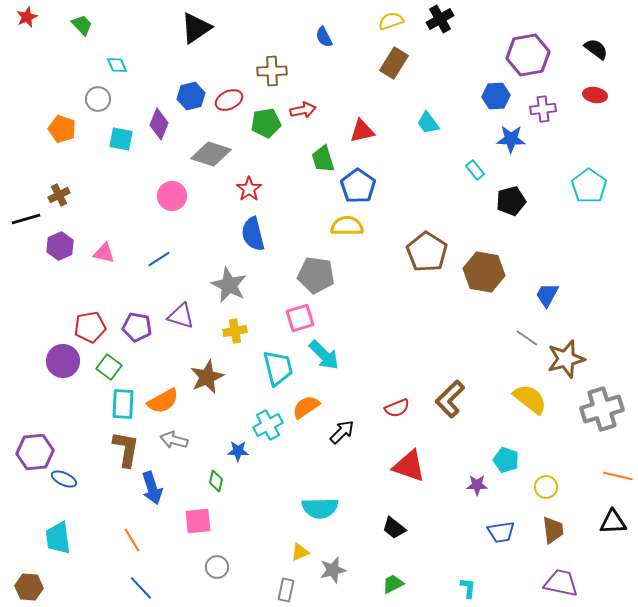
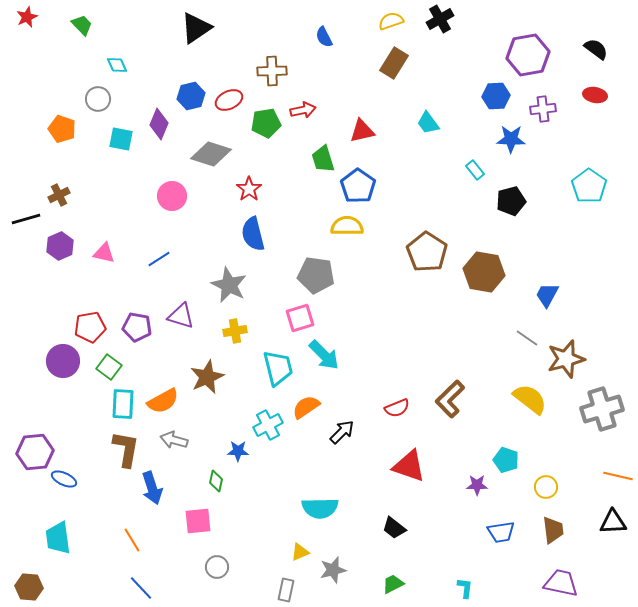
cyan L-shape at (468, 588): moved 3 px left
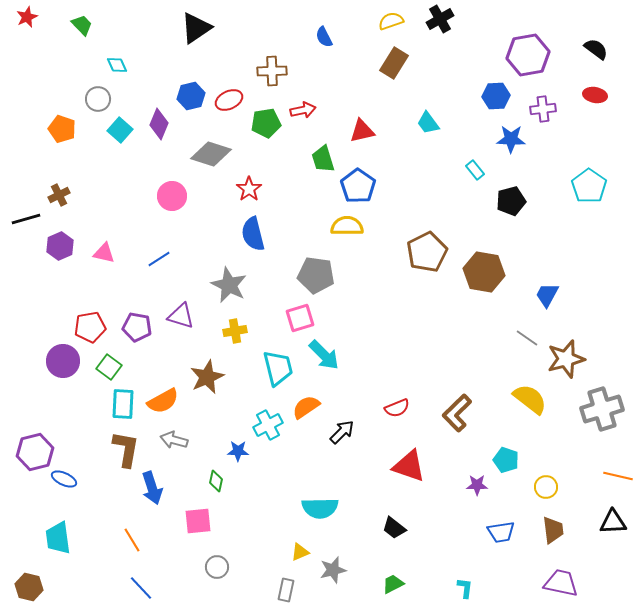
cyan square at (121, 139): moved 1 px left, 9 px up; rotated 30 degrees clockwise
brown pentagon at (427, 252): rotated 12 degrees clockwise
brown L-shape at (450, 399): moved 7 px right, 14 px down
purple hexagon at (35, 452): rotated 9 degrees counterclockwise
brown hexagon at (29, 587): rotated 8 degrees clockwise
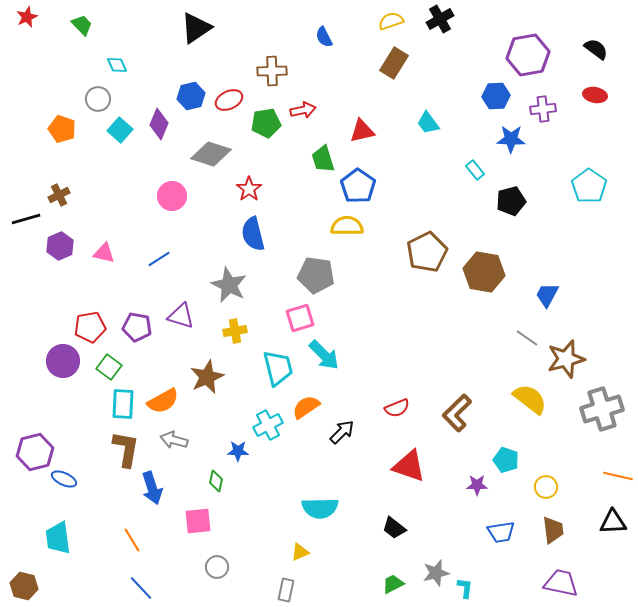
gray star at (333, 570): moved 103 px right, 3 px down
brown hexagon at (29, 587): moved 5 px left, 1 px up
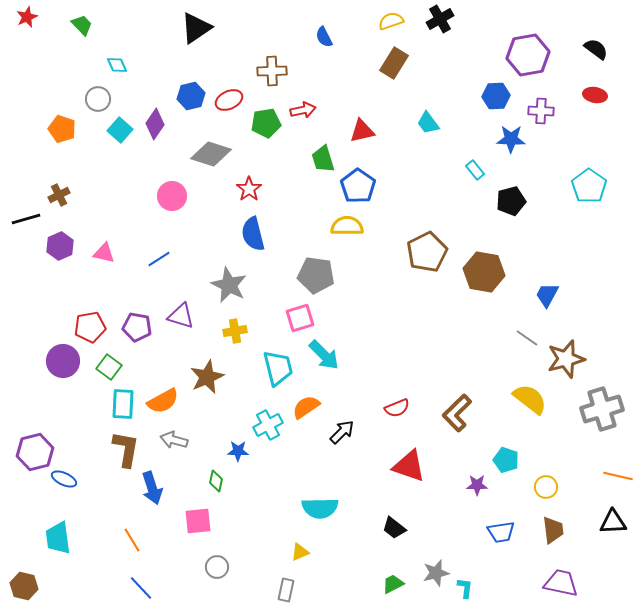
purple cross at (543, 109): moved 2 px left, 2 px down; rotated 10 degrees clockwise
purple diamond at (159, 124): moved 4 px left; rotated 12 degrees clockwise
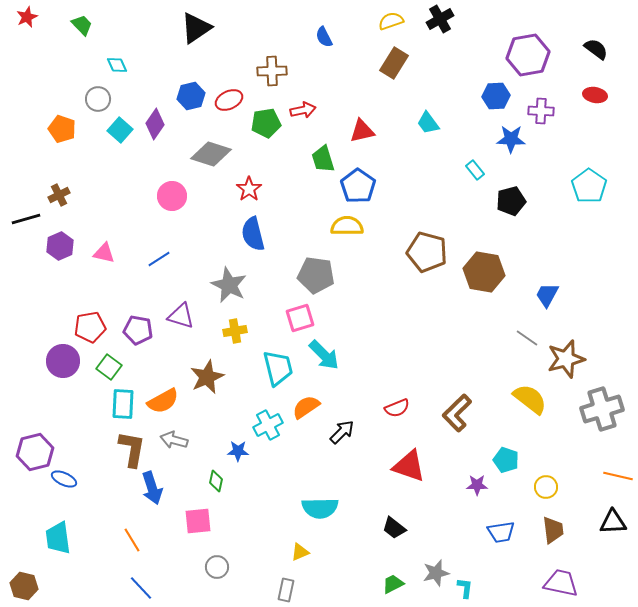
brown pentagon at (427, 252): rotated 30 degrees counterclockwise
purple pentagon at (137, 327): moved 1 px right, 3 px down
brown L-shape at (126, 449): moved 6 px right
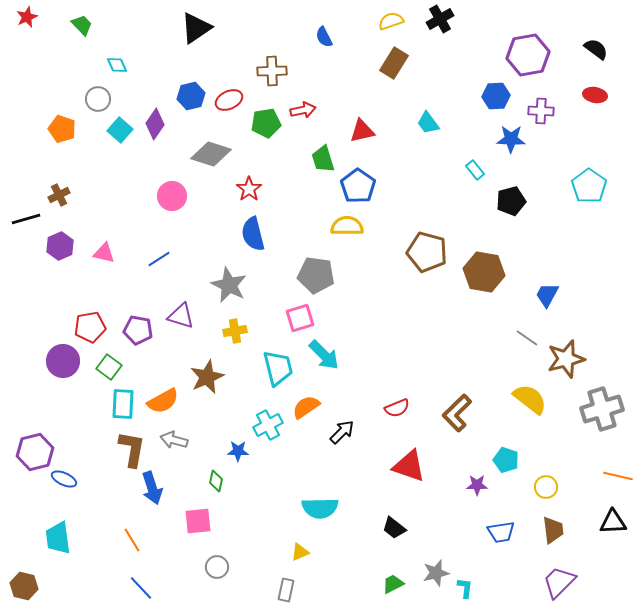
purple trapezoid at (561, 583): moved 2 px left, 1 px up; rotated 57 degrees counterclockwise
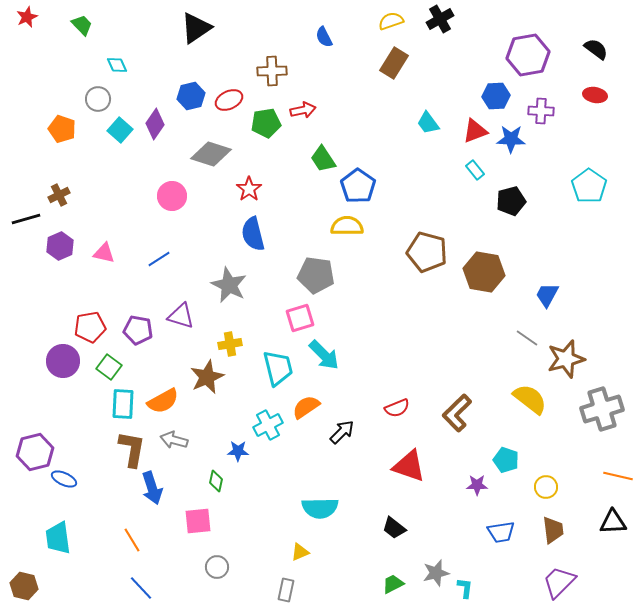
red triangle at (362, 131): moved 113 px right; rotated 8 degrees counterclockwise
green trapezoid at (323, 159): rotated 16 degrees counterclockwise
yellow cross at (235, 331): moved 5 px left, 13 px down
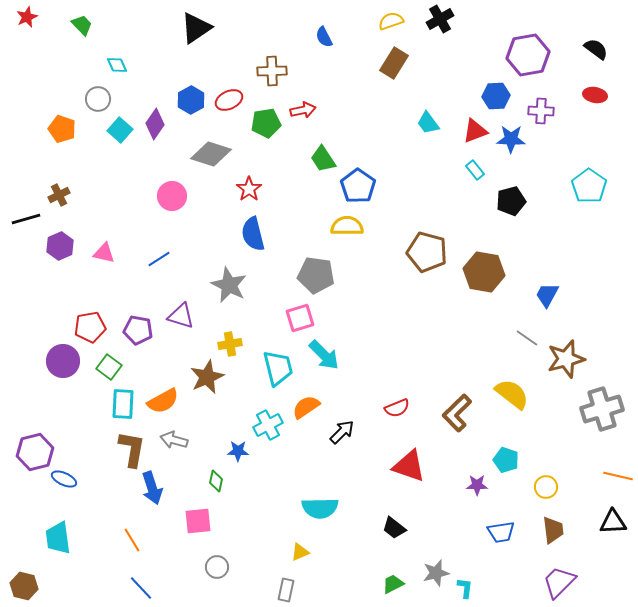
blue hexagon at (191, 96): moved 4 px down; rotated 16 degrees counterclockwise
yellow semicircle at (530, 399): moved 18 px left, 5 px up
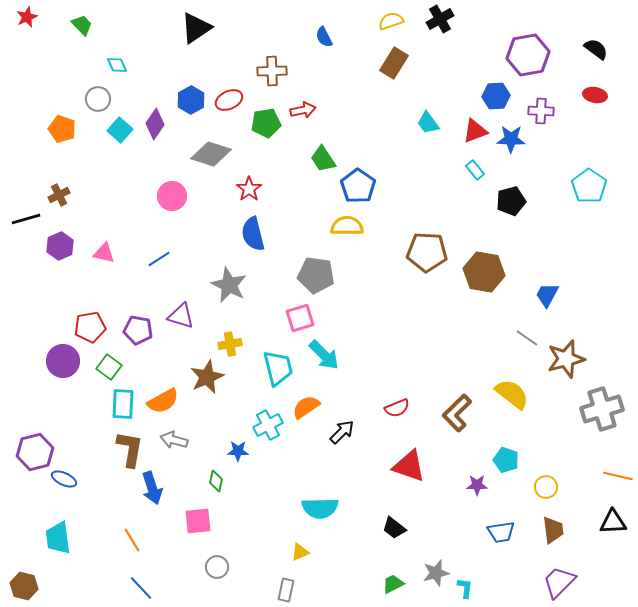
brown pentagon at (427, 252): rotated 12 degrees counterclockwise
brown L-shape at (132, 449): moved 2 px left
